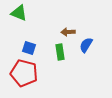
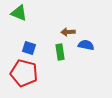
blue semicircle: rotated 70 degrees clockwise
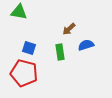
green triangle: moved 1 px up; rotated 12 degrees counterclockwise
brown arrow: moved 1 px right, 3 px up; rotated 40 degrees counterclockwise
blue semicircle: rotated 28 degrees counterclockwise
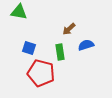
red pentagon: moved 17 px right
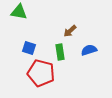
brown arrow: moved 1 px right, 2 px down
blue semicircle: moved 3 px right, 5 px down
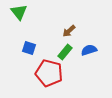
green triangle: rotated 42 degrees clockwise
brown arrow: moved 1 px left
green rectangle: moved 5 px right; rotated 49 degrees clockwise
red pentagon: moved 8 px right
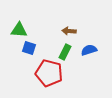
green triangle: moved 18 px down; rotated 48 degrees counterclockwise
brown arrow: rotated 48 degrees clockwise
green rectangle: rotated 14 degrees counterclockwise
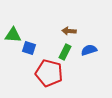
green triangle: moved 6 px left, 5 px down
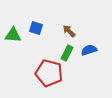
brown arrow: rotated 40 degrees clockwise
blue square: moved 7 px right, 20 px up
green rectangle: moved 2 px right, 1 px down
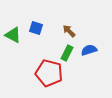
green triangle: rotated 24 degrees clockwise
